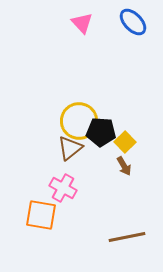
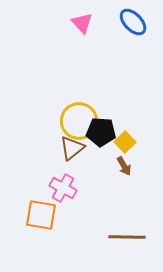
brown triangle: moved 2 px right
brown line: rotated 12 degrees clockwise
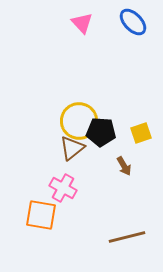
yellow square: moved 16 px right, 9 px up; rotated 25 degrees clockwise
brown line: rotated 15 degrees counterclockwise
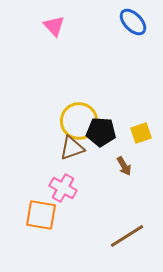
pink triangle: moved 28 px left, 3 px down
brown triangle: rotated 20 degrees clockwise
brown line: moved 1 px up; rotated 18 degrees counterclockwise
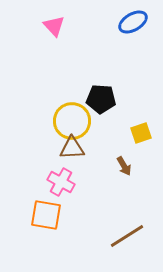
blue ellipse: rotated 76 degrees counterclockwise
yellow circle: moved 7 px left
black pentagon: moved 33 px up
brown triangle: rotated 16 degrees clockwise
pink cross: moved 2 px left, 6 px up
orange square: moved 5 px right
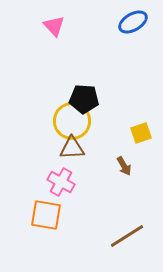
black pentagon: moved 17 px left
